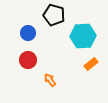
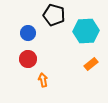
cyan hexagon: moved 3 px right, 5 px up
red circle: moved 1 px up
orange arrow: moved 7 px left; rotated 24 degrees clockwise
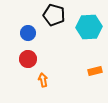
cyan hexagon: moved 3 px right, 4 px up
orange rectangle: moved 4 px right, 7 px down; rotated 24 degrees clockwise
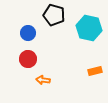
cyan hexagon: moved 1 px down; rotated 15 degrees clockwise
orange arrow: rotated 72 degrees counterclockwise
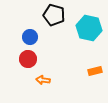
blue circle: moved 2 px right, 4 px down
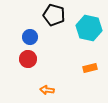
orange rectangle: moved 5 px left, 3 px up
orange arrow: moved 4 px right, 10 px down
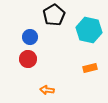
black pentagon: rotated 25 degrees clockwise
cyan hexagon: moved 2 px down
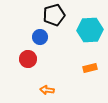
black pentagon: rotated 15 degrees clockwise
cyan hexagon: moved 1 px right; rotated 15 degrees counterclockwise
blue circle: moved 10 px right
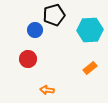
blue circle: moved 5 px left, 7 px up
orange rectangle: rotated 24 degrees counterclockwise
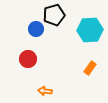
blue circle: moved 1 px right, 1 px up
orange rectangle: rotated 16 degrees counterclockwise
orange arrow: moved 2 px left, 1 px down
